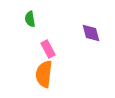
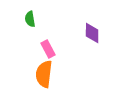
purple diamond: moved 1 px right; rotated 15 degrees clockwise
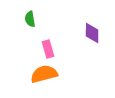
pink rectangle: rotated 12 degrees clockwise
orange semicircle: rotated 68 degrees clockwise
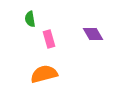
purple diamond: moved 1 px right, 1 px down; rotated 30 degrees counterclockwise
pink rectangle: moved 1 px right, 10 px up
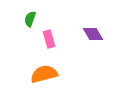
green semicircle: rotated 28 degrees clockwise
